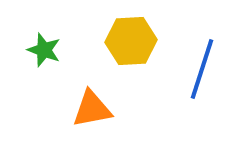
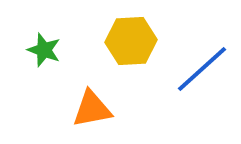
blue line: rotated 30 degrees clockwise
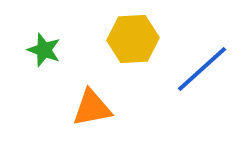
yellow hexagon: moved 2 px right, 2 px up
orange triangle: moved 1 px up
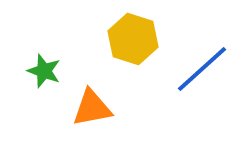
yellow hexagon: rotated 21 degrees clockwise
green star: moved 21 px down
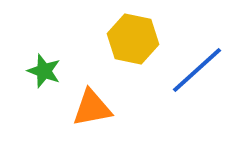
yellow hexagon: rotated 6 degrees counterclockwise
blue line: moved 5 px left, 1 px down
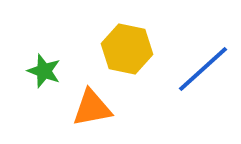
yellow hexagon: moved 6 px left, 10 px down
blue line: moved 6 px right, 1 px up
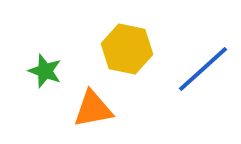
green star: moved 1 px right
orange triangle: moved 1 px right, 1 px down
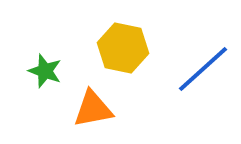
yellow hexagon: moved 4 px left, 1 px up
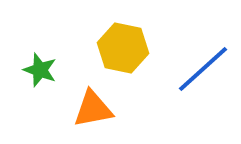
green star: moved 5 px left, 1 px up
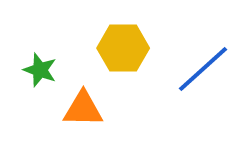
yellow hexagon: rotated 12 degrees counterclockwise
orange triangle: moved 10 px left; rotated 12 degrees clockwise
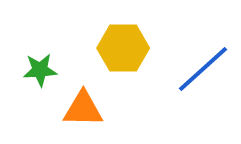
green star: rotated 24 degrees counterclockwise
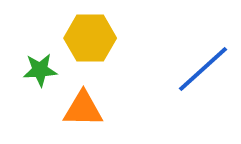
yellow hexagon: moved 33 px left, 10 px up
